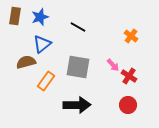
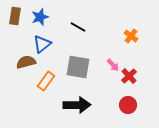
red cross: rotated 14 degrees clockwise
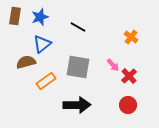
orange cross: moved 1 px down
orange rectangle: rotated 18 degrees clockwise
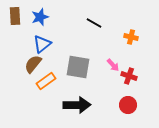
brown rectangle: rotated 12 degrees counterclockwise
black line: moved 16 px right, 4 px up
orange cross: rotated 24 degrees counterclockwise
brown semicircle: moved 7 px right, 2 px down; rotated 36 degrees counterclockwise
red cross: rotated 28 degrees counterclockwise
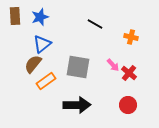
black line: moved 1 px right, 1 px down
red cross: moved 3 px up; rotated 21 degrees clockwise
